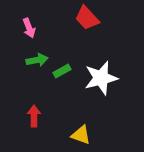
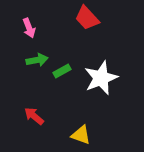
white star: rotated 8 degrees counterclockwise
red arrow: rotated 50 degrees counterclockwise
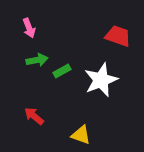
red trapezoid: moved 31 px right, 18 px down; rotated 152 degrees clockwise
white star: moved 2 px down
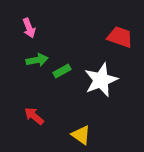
red trapezoid: moved 2 px right, 1 px down
yellow triangle: rotated 15 degrees clockwise
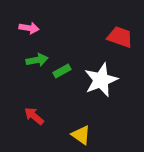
pink arrow: rotated 60 degrees counterclockwise
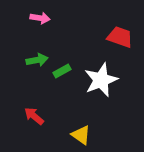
pink arrow: moved 11 px right, 10 px up
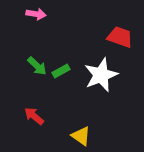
pink arrow: moved 4 px left, 4 px up
green arrow: moved 6 px down; rotated 55 degrees clockwise
green rectangle: moved 1 px left
white star: moved 5 px up
yellow triangle: moved 1 px down
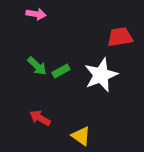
red trapezoid: rotated 28 degrees counterclockwise
red arrow: moved 6 px right, 2 px down; rotated 10 degrees counterclockwise
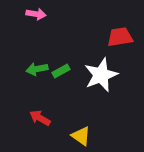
green arrow: moved 3 px down; rotated 125 degrees clockwise
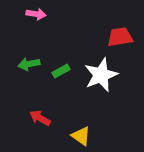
green arrow: moved 8 px left, 5 px up
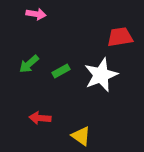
green arrow: rotated 30 degrees counterclockwise
red arrow: rotated 25 degrees counterclockwise
